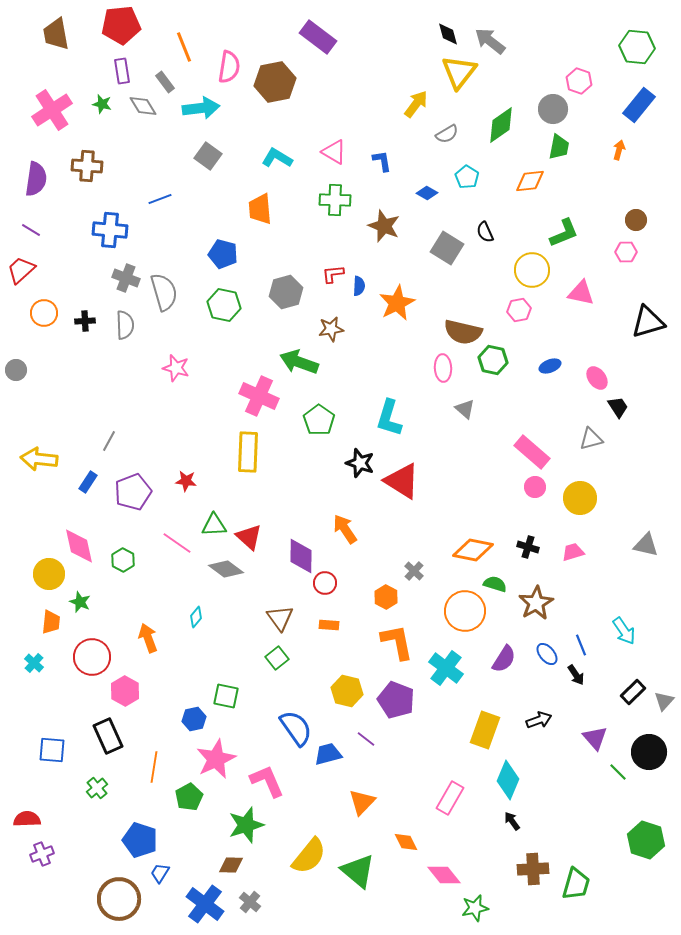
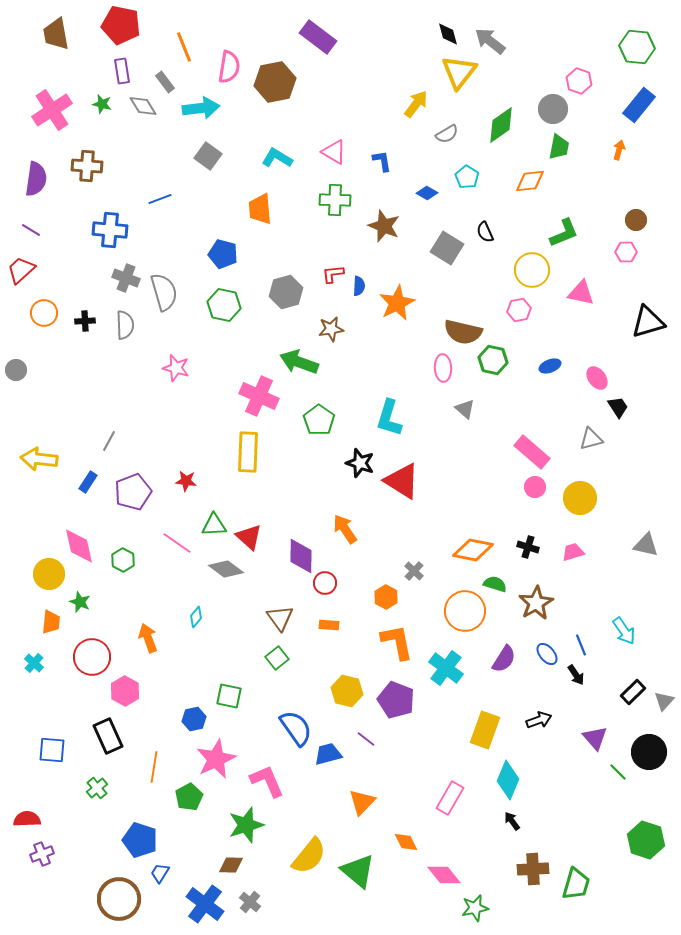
red pentagon at (121, 25): rotated 18 degrees clockwise
green square at (226, 696): moved 3 px right
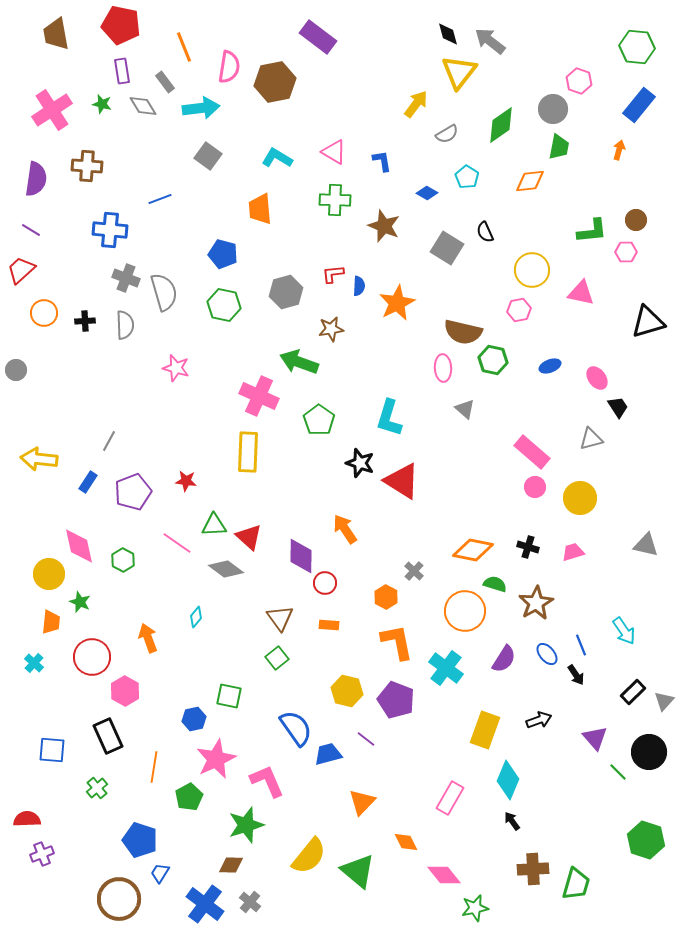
green L-shape at (564, 233): moved 28 px right, 2 px up; rotated 16 degrees clockwise
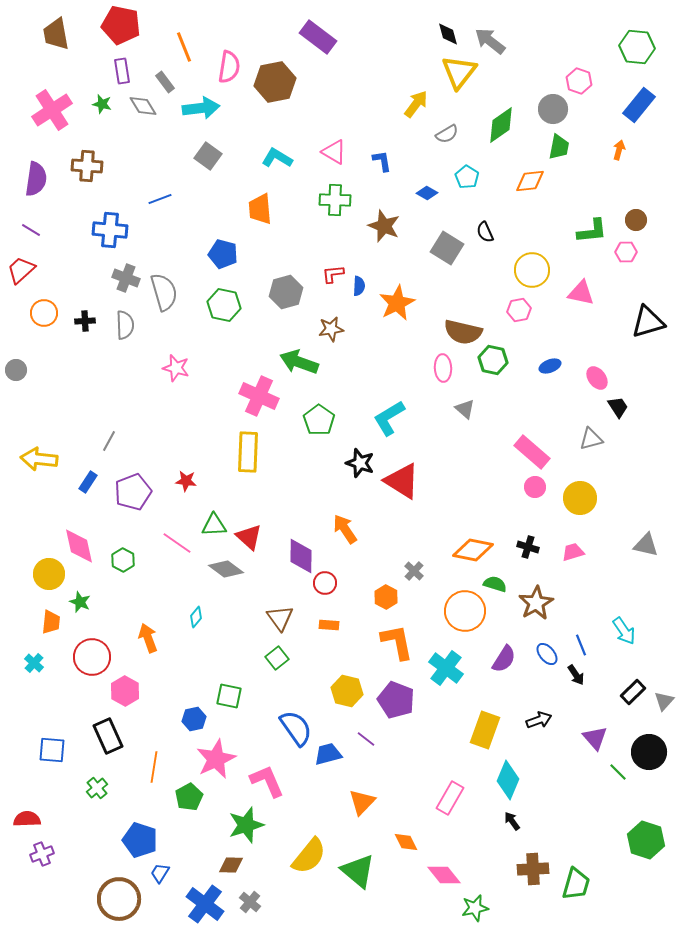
cyan L-shape at (389, 418): rotated 42 degrees clockwise
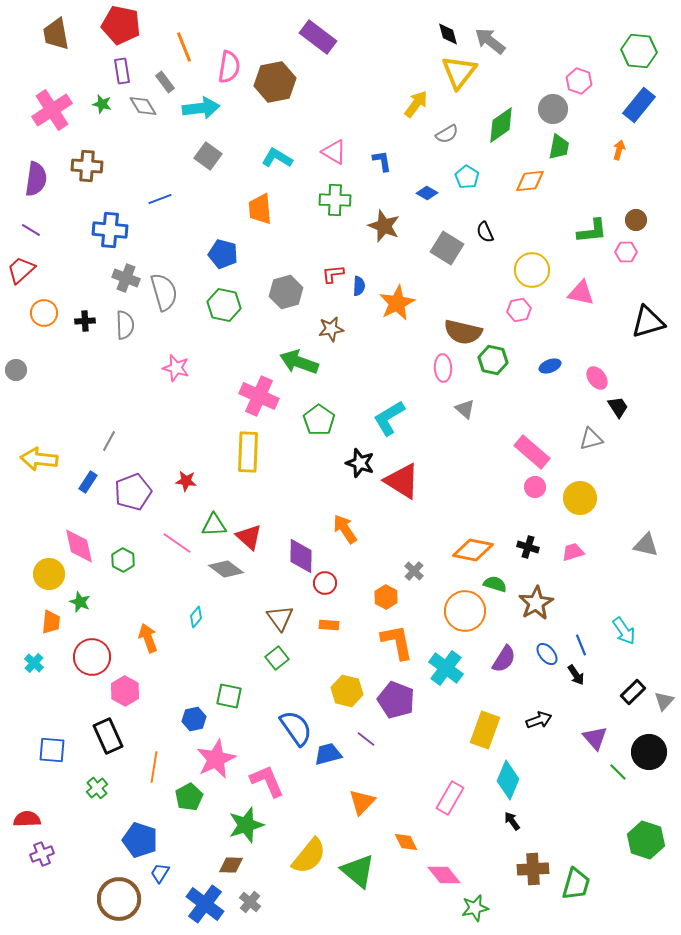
green hexagon at (637, 47): moved 2 px right, 4 px down
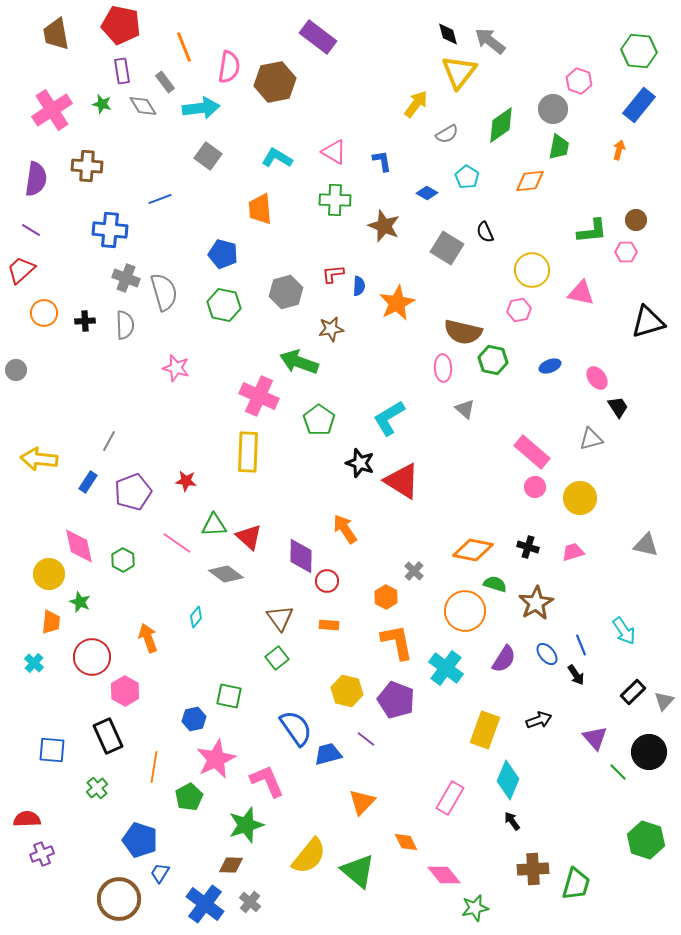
gray diamond at (226, 569): moved 5 px down
red circle at (325, 583): moved 2 px right, 2 px up
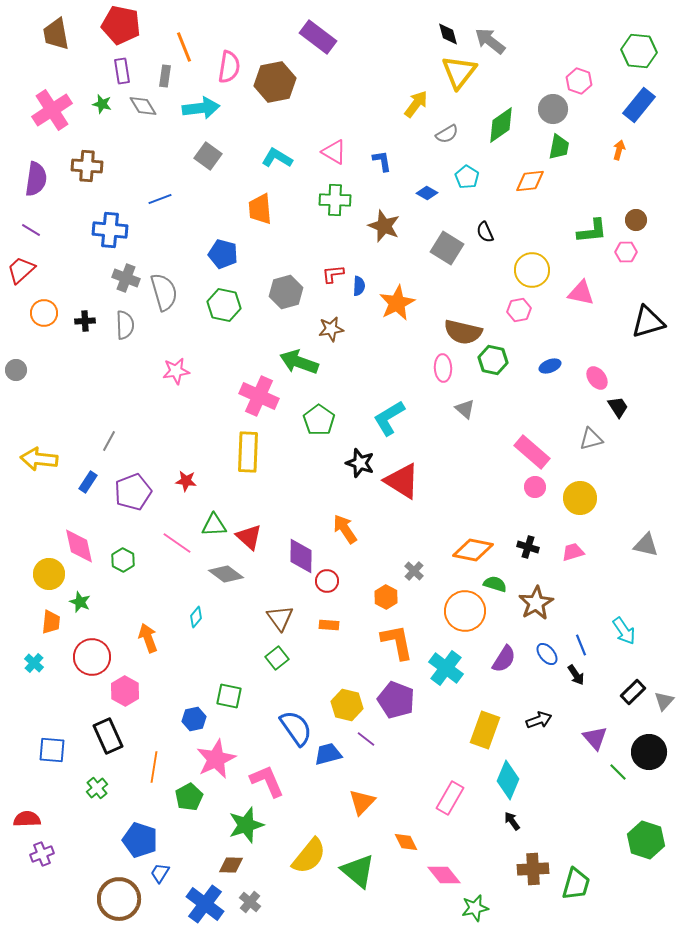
gray rectangle at (165, 82): moved 6 px up; rotated 45 degrees clockwise
pink star at (176, 368): moved 3 px down; rotated 24 degrees counterclockwise
yellow hexagon at (347, 691): moved 14 px down
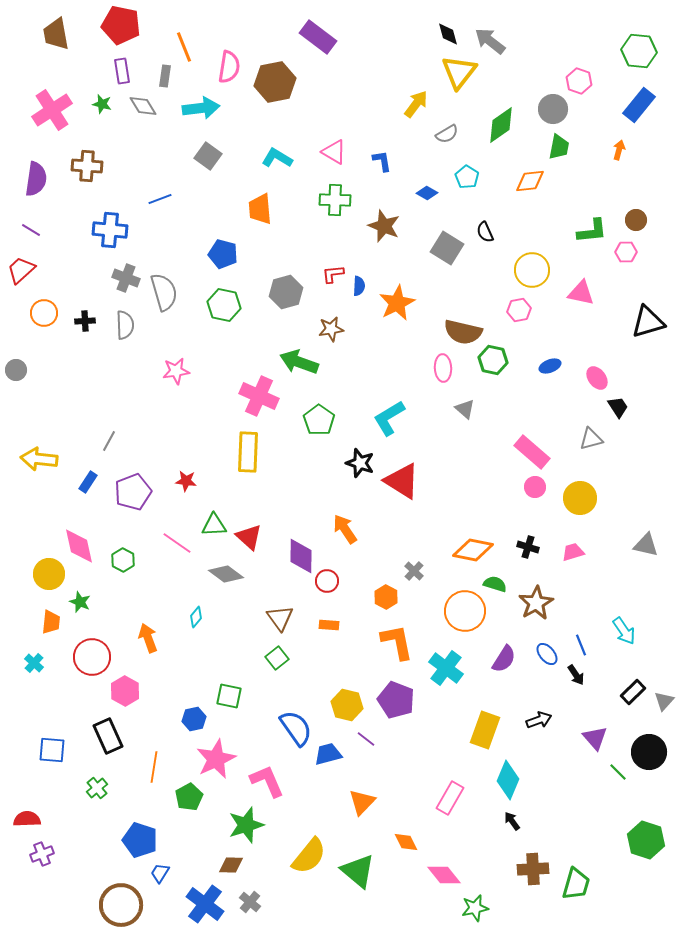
brown circle at (119, 899): moved 2 px right, 6 px down
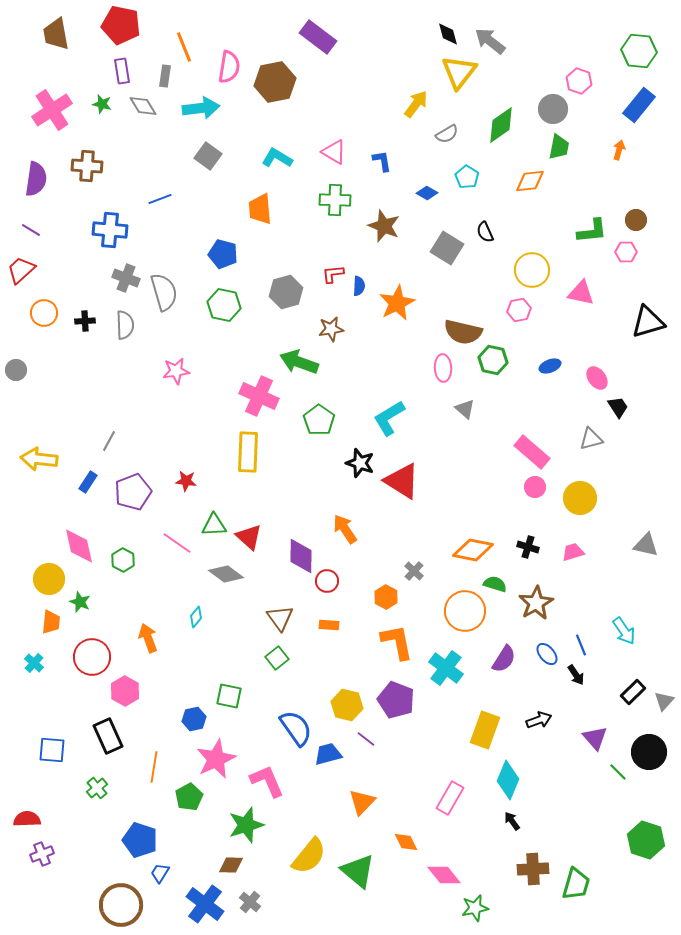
yellow circle at (49, 574): moved 5 px down
